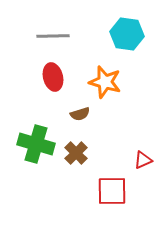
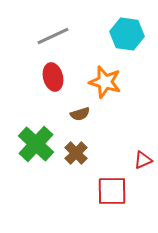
gray line: rotated 24 degrees counterclockwise
green cross: rotated 27 degrees clockwise
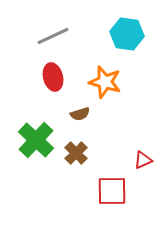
green cross: moved 4 px up
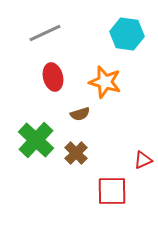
gray line: moved 8 px left, 3 px up
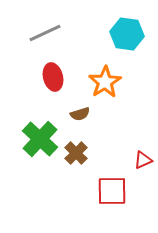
orange star: rotated 24 degrees clockwise
green cross: moved 4 px right, 1 px up
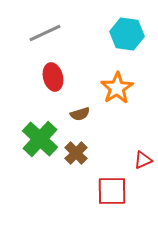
orange star: moved 12 px right, 6 px down
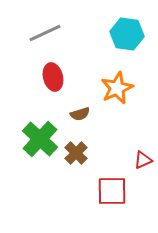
orange star: rotated 8 degrees clockwise
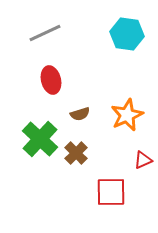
red ellipse: moved 2 px left, 3 px down
orange star: moved 10 px right, 27 px down
red square: moved 1 px left, 1 px down
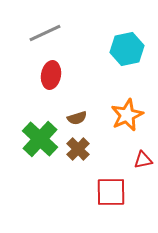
cyan hexagon: moved 15 px down; rotated 20 degrees counterclockwise
red ellipse: moved 5 px up; rotated 24 degrees clockwise
brown semicircle: moved 3 px left, 4 px down
brown cross: moved 2 px right, 4 px up
red triangle: rotated 12 degrees clockwise
